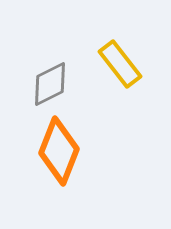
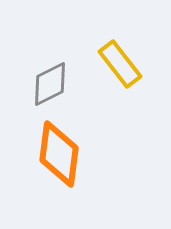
orange diamond: moved 3 px down; rotated 14 degrees counterclockwise
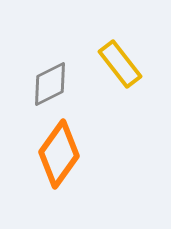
orange diamond: rotated 28 degrees clockwise
